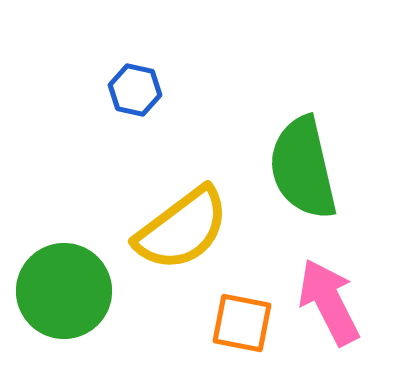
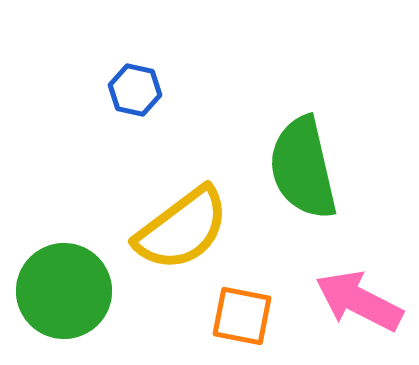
pink arrow: moved 30 px right, 1 px up; rotated 36 degrees counterclockwise
orange square: moved 7 px up
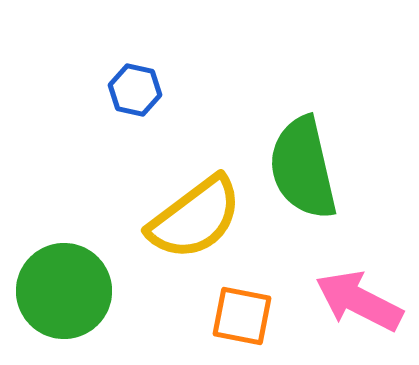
yellow semicircle: moved 13 px right, 11 px up
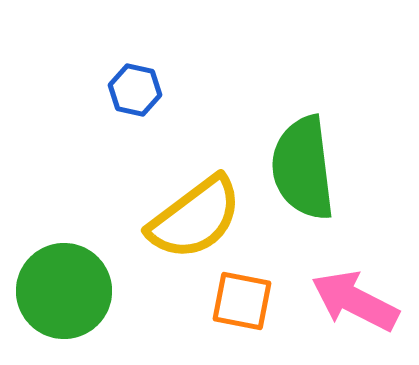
green semicircle: rotated 6 degrees clockwise
pink arrow: moved 4 px left
orange square: moved 15 px up
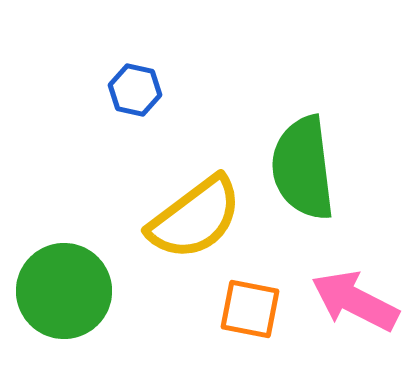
orange square: moved 8 px right, 8 px down
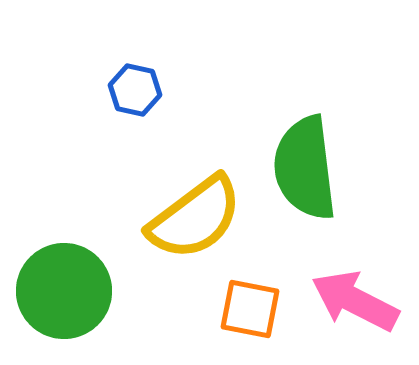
green semicircle: moved 2 px right
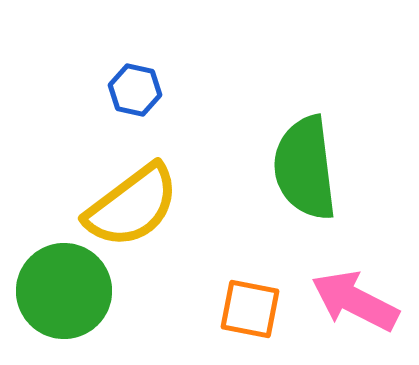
yellow semicircle: moved 63 px left, 12 px up
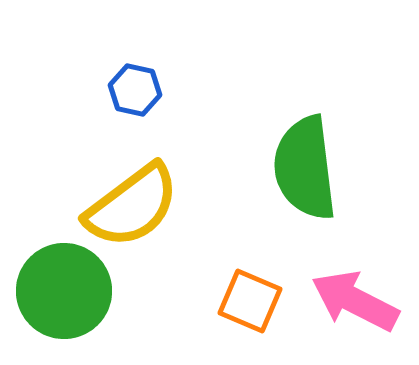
orange square: moved 8 px up; rotated 12 degrees clockwise
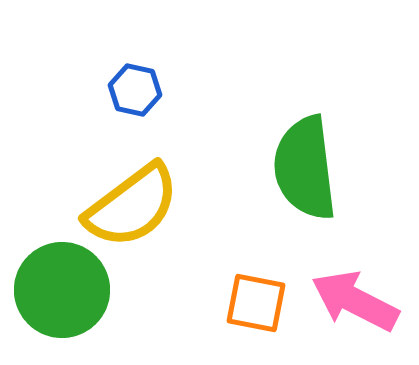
green circle: moved 2 px left, 1 px up
orange square: moved 6 px right, 2 px down; rotated 12 degrees counterclockwise
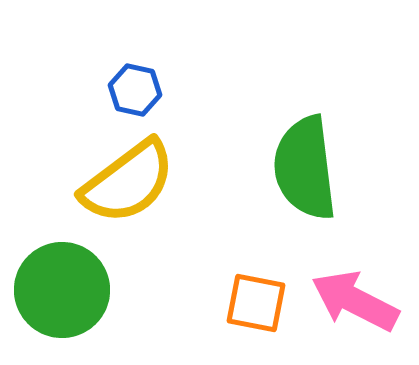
yellow semicircle: moved 4 px left, 24 px up
